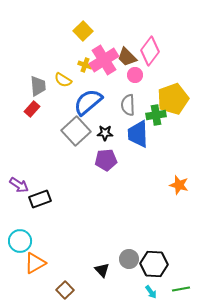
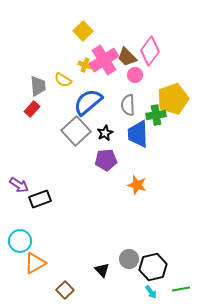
black star: rotated 28 degrees counterclockwise
orange star: moved 42 px left
black hexagon: moved 1 px left, 3 px down; rotated 16 degrees counterclockwise
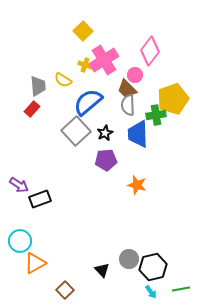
brown trapezoid: moved 32 px down
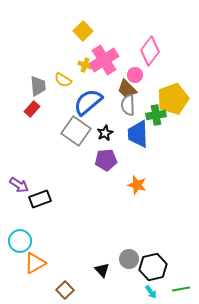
gray square: rotated 12 degrees counterclockwise
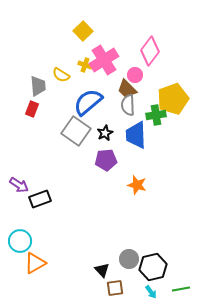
yellow semicircle: moved 2 px left, 5 px up
red rectangle: rotated 21 degrees counterclockwise
blue trapezoid: moved 2 px left, 1 px down
brown square: moved 50 px right, 2 px up; rotated 36 degrees clockwise
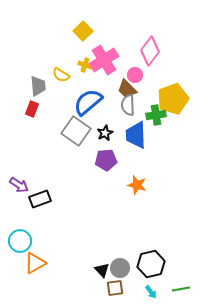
gray circle: moved 9 px left, 9 px down
black hexagon: moved 2 px left, 3 px up
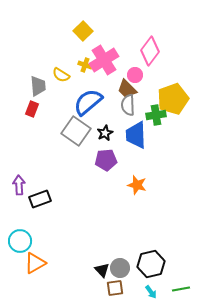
purple arrow: rotated 126 degrees counterclockwise
